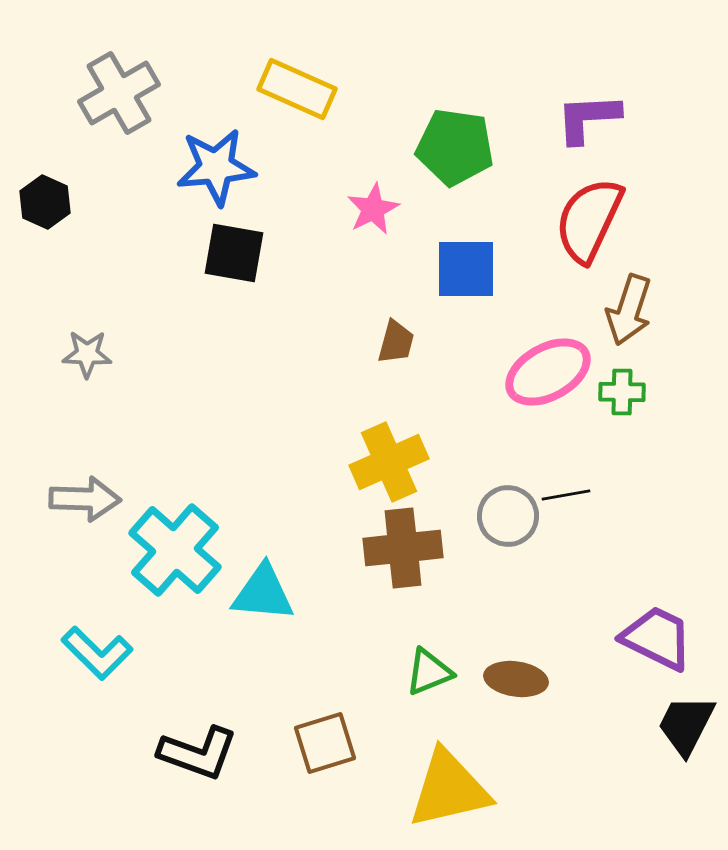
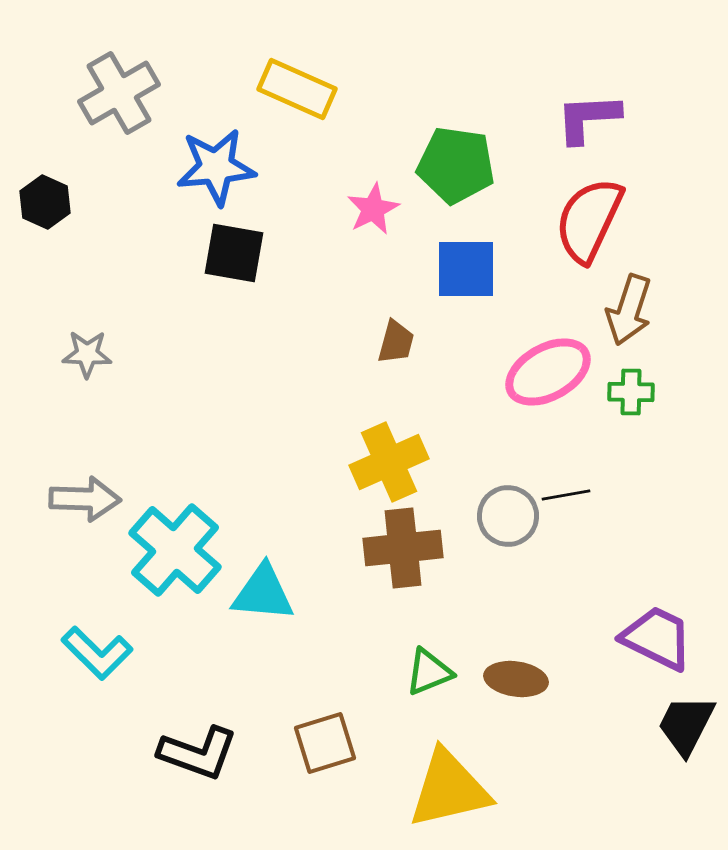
green pentagon: moved 1 px right, 18 px down
green cross: moved 9 px right
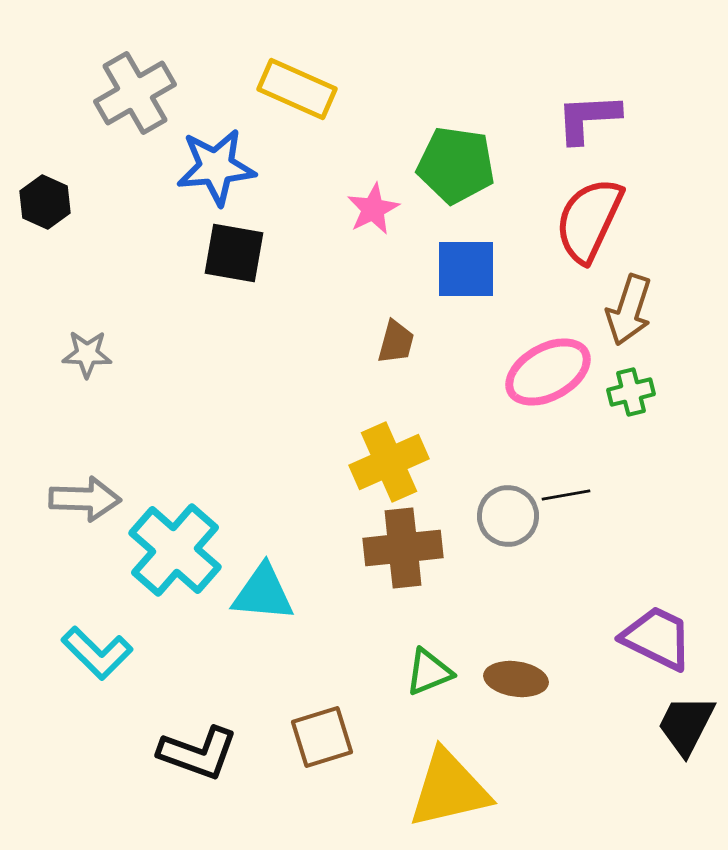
gray cross: moved 16 px right
green cross: rotated 15 degrees counterclockwise
brown square: moved 3 px left, 6 px up
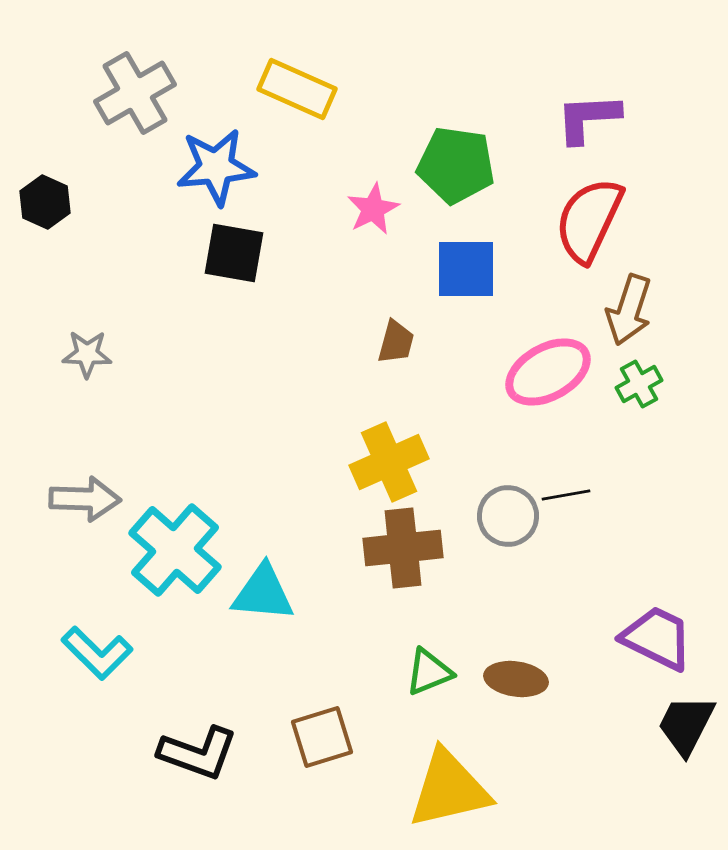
green cross: moved 8 px right, 8 px up; rotated 15 degrees counterclockwise
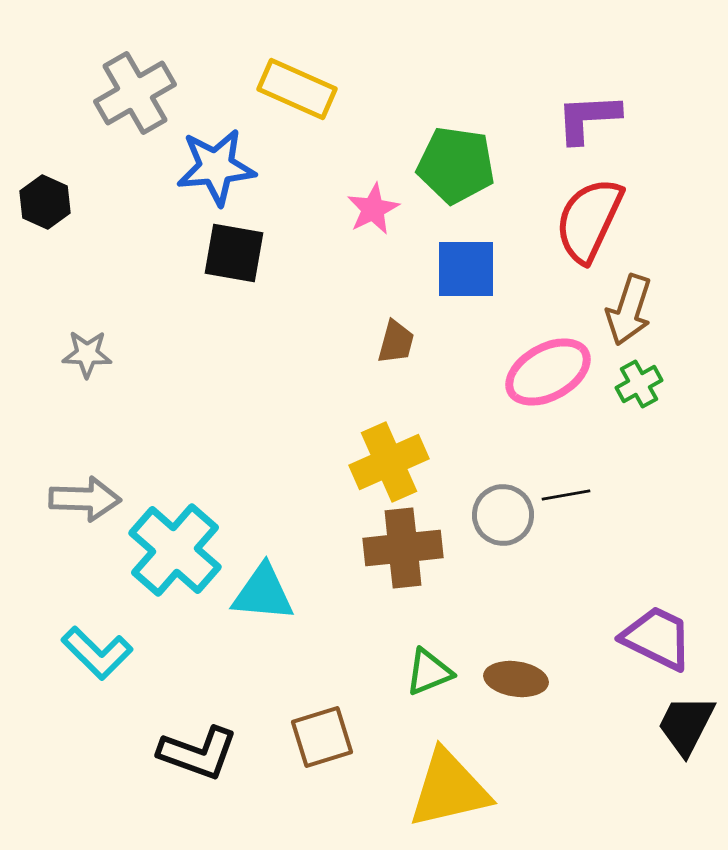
gray circle: moved 5 px left, 1 px up
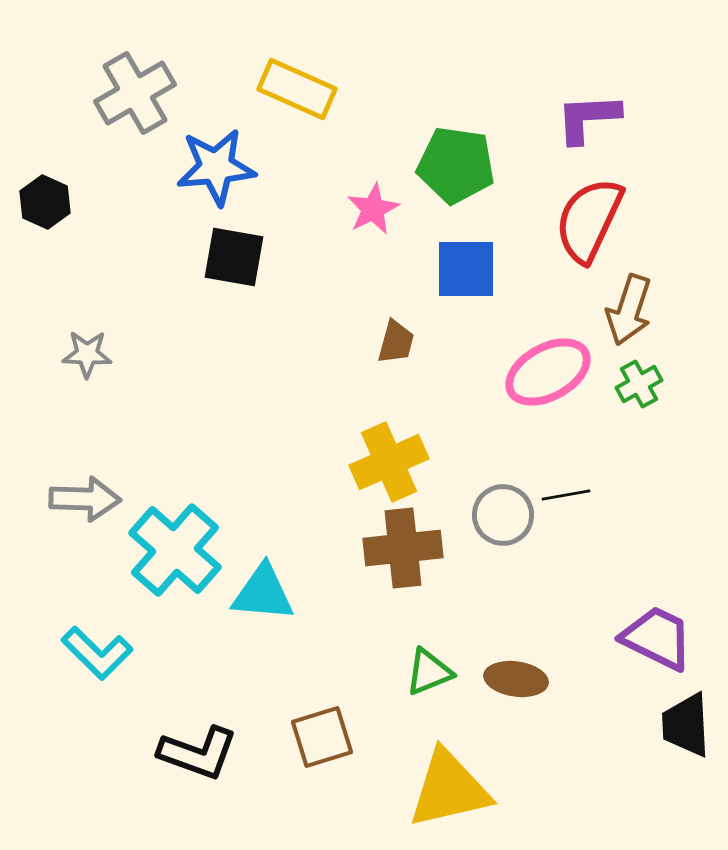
black square: moved 4 px down
black trapezoid: rotated 30 degrees counterclockwise
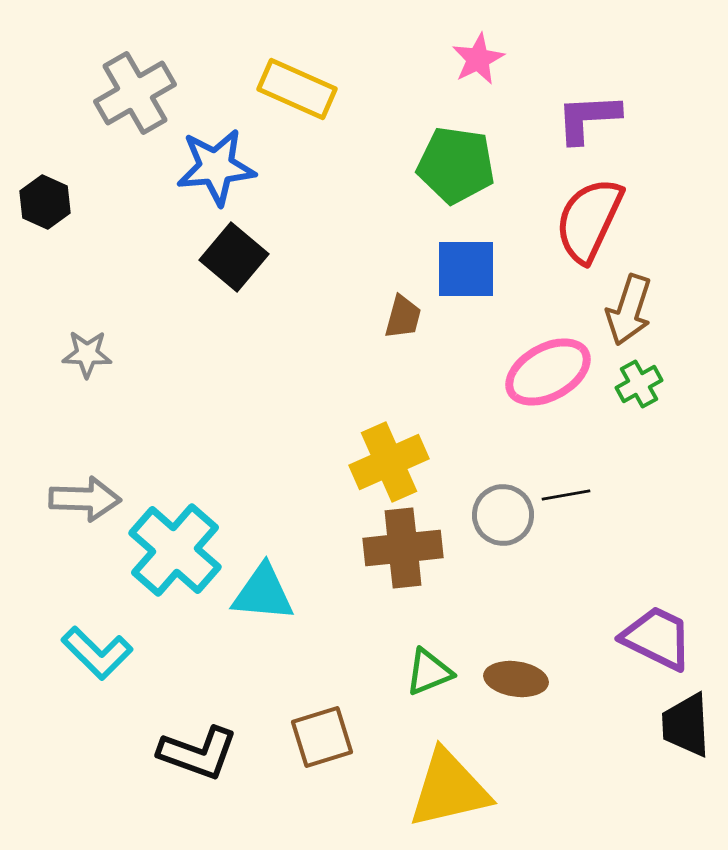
pink star: moved 105 px right, 150 px up
black square: rotated 30 degrees clockwise
brown trapezoid: moved 7 px right, 25 px up
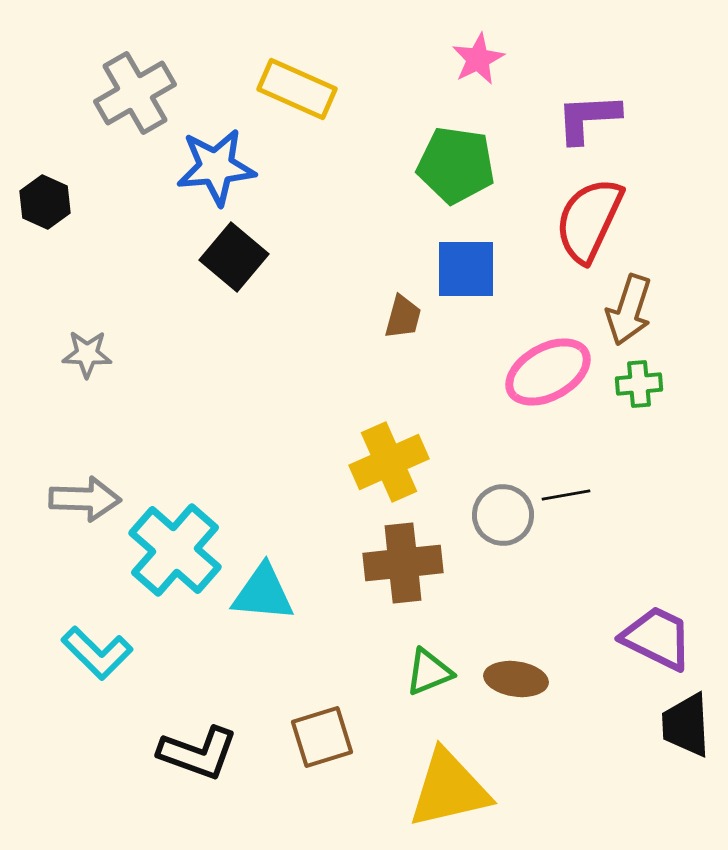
green cross: rotated 24 degrees clockwise
brown cross: moved 15 px down
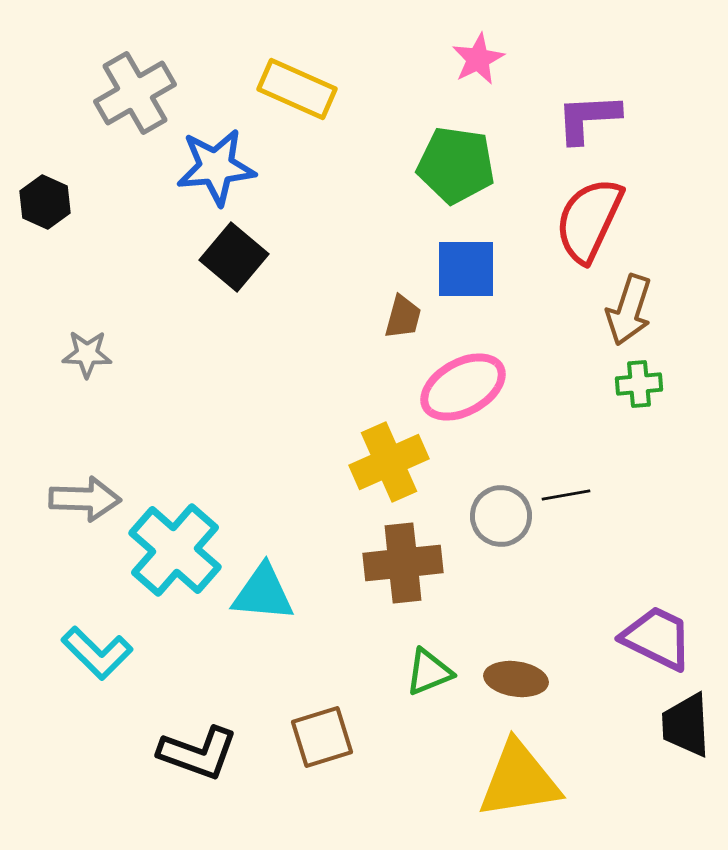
pink ellipse: moved 85 px left, 15 px down
gray circle: moved 2 px left, 1 px down
yellow triangle: moved 70 px right, 9 px up; rotated 4 degrees clockwise
